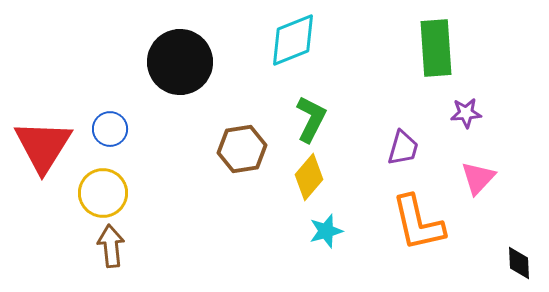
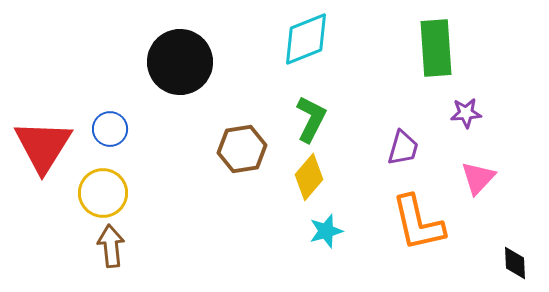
cyan diamond: moved 13 px right, 1 px up
black diamond: moved 4 px left
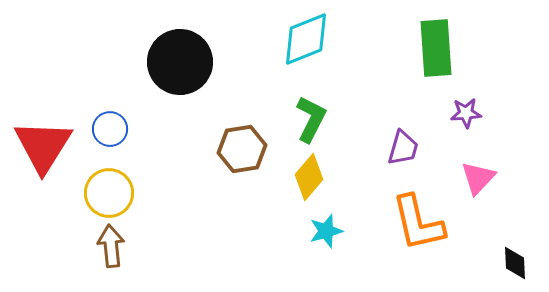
yellow circle: moved 6 px right
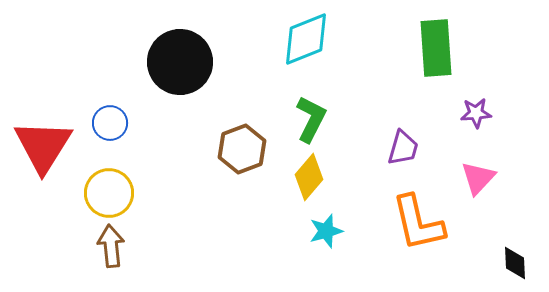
purple star: moved 10 px right
blue circle: moved 6 px up
brown hexagon: rotated 12 degrees counterclockwise
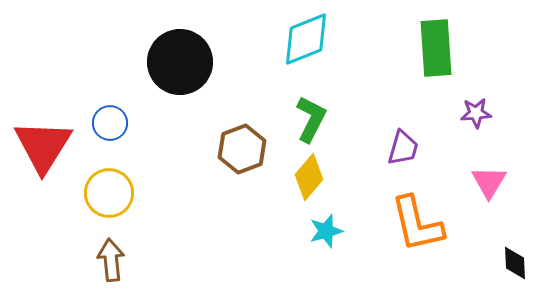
pink triangle: moved 11 px right, 4 px down; rotated 12 degrees counterclockwise
orange L-shape: moved 1 px left, 1 px down
brown arrow: moved 14 px down
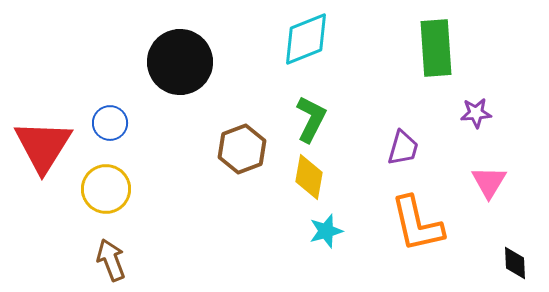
yellow diamond: rotated 30 degrees counterclockwise
yellow circle: moved 3 px left, 4 px up
brown arrow: rotated 15 degrees counterclockwise
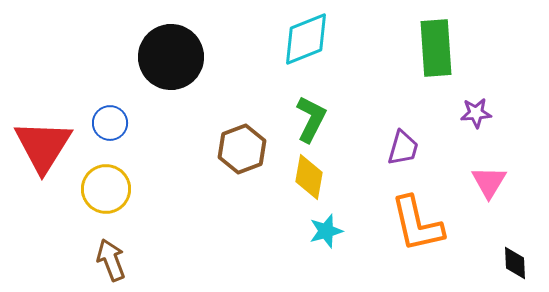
black circle: moved 9 px left, 5 px up
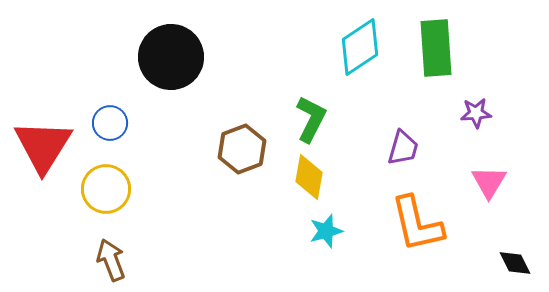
cyan diamond: moved 54 px right, 8 px down; rotated 12 degrees counterclockwise
black diamond: rotated 24 degrees counterclockwise
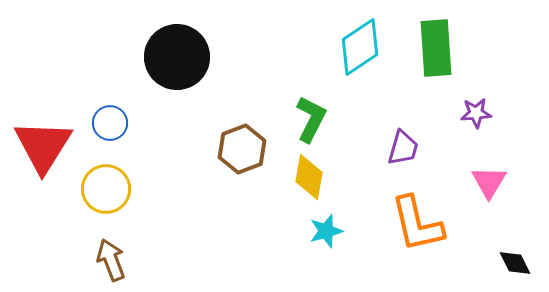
black circle: moved 6 px right
